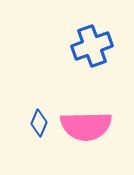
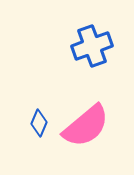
pink semicircle: rotated 39 degrees counterclockwise
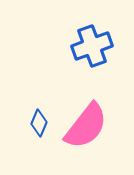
pink semicircle: rotated 12 degrees counterclockwise
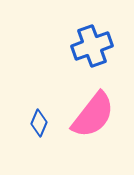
pink semicircle: moved 7 px right, 11 px up
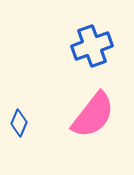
blue diamond: moved 20 px left
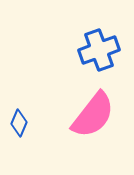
blue cross: moved 7 px right, 4 px down
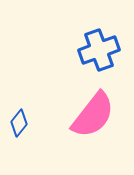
blue diamond: rotated 16 degrees clockwise
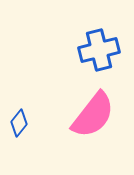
blue cross: rotated 6 degrees clockwise
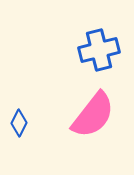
blue diamond: rotated 12 degrees counterclockwise
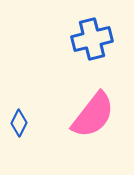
blue cross: moved 7 px left, 11 px up
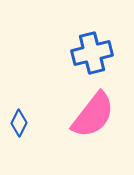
blue cross: moved 14 px down
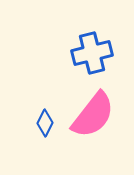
blue diamond: moved 26 px right
